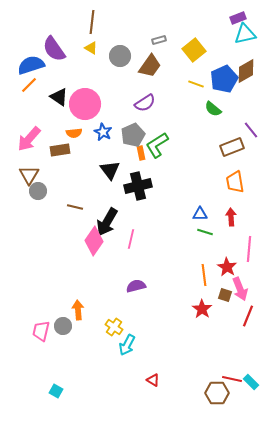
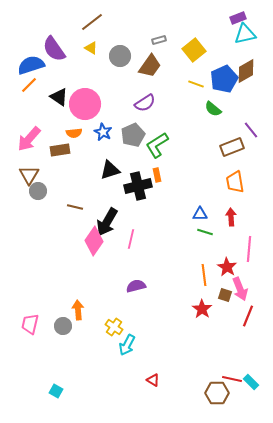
brown line at (92, 22): rotated 45 degrees clockwise
orange rectangle at (141, 153): moved 16 px right, 22 px down
black triangle at (110, 170): rotated 50 degrees clockwise
pink trapezoid at (41, 331): moved 11 px left, 7 px up
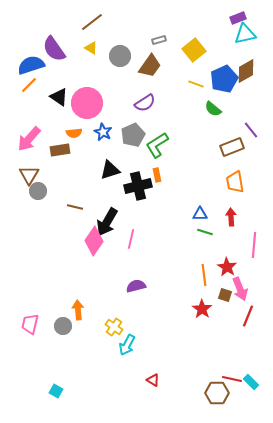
pink circle at (85, 104): moved 2 px right, 1 px up
pink line at (249, 249): moved 5 px right, 4 px up
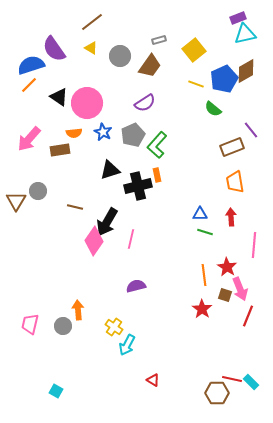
green L-shape at (157, 145): rotated 16 degrees counterclockwise
brown triangle at (29, 175): moved 13 px left, 26 px down
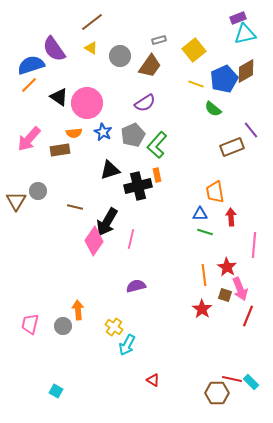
orange trapezoid at (235, 182): moved 20 px left, 10 px down
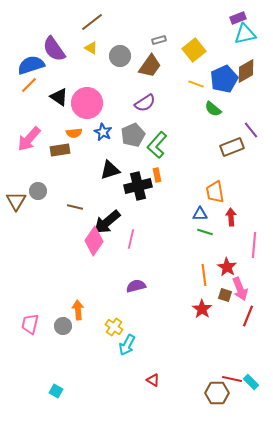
black arrow at (107, 222): rotated 20 degrees clockwise
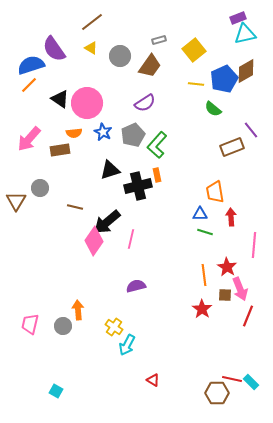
yellow line at (196, 84): rotated 14 degrees counterclockwise
black triangle at (59, 97): moved 1 px right, 2 px down
gray circle at (38, 191): moved 2 px right, 3 px up
brown square at (225, 295): rotated 16 degrees counterclockwise
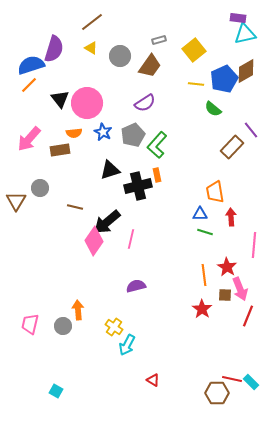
purple rectangle at (238, 18): rotated 28 degrees clockwise
purple semicircle at (54, 49): rotated 128 degrees counterclockwise
black triangle at (60, 99): rotated 18 degrees clockwise
brown rectangle at (232, 147): rotated 25 degrees counterclockwise
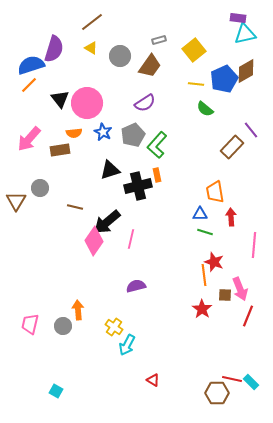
green semicircle at (213, 109): moved 8 px left
red star at (227, 267): moved 13 px left, 5 px up; rotated 12 degrees counterclockwise
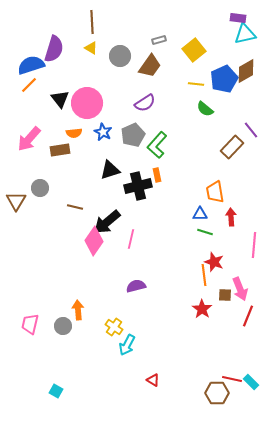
brown line at (92, 22): rotated 55 degrees counterclockwise
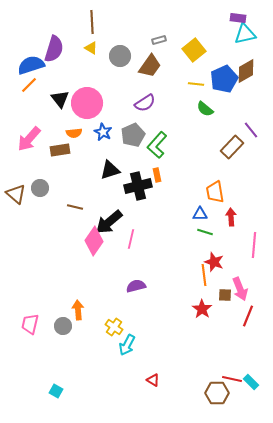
brown triangle at (16, 201): moved 7 px up; rotated 20 degrees counterclockwise
black arrow at (107, 222): moved 2 px right
